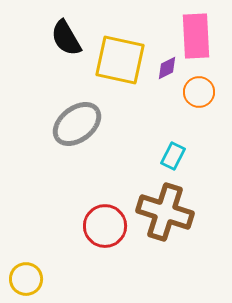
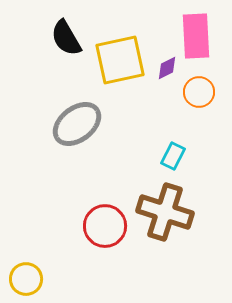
yellow square: rotated 24 degrees counterclockwise
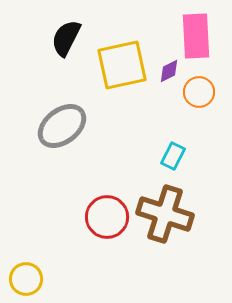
black semicircle: rotated 57 degrees clockwise
yellow square: moved 2 px right, 5 px down
purple diamond: moved 2 px right, 3 px down
gray ellipse: moved 15 px left, 2 px down
brown cross: moved 2 px down
red circle: moved 2 px right, 9 px up
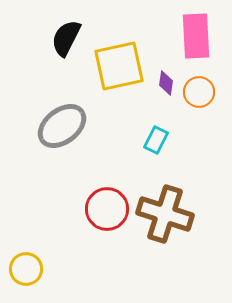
yellow square: moved 3 px left, 1 px down
purple diamond: moved 3 px left, 12 px down; rotated 55 degrees counterclockwise
cyan rectangle: moved 17 px left, 16 px up
red circle: moved 8 px up
yellow circle: moved 10 px up
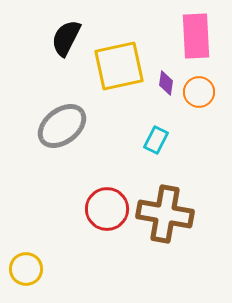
brown cross: rotated 8 degrees counterclockwise
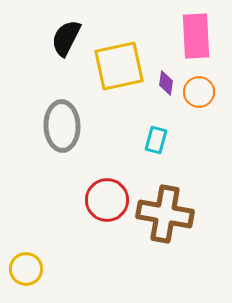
gray ellipse: rotated 54 degrees counterclockwise
cyan rectangle: rotated 12 degrees counterclockwise
red circle: moved 9 px up
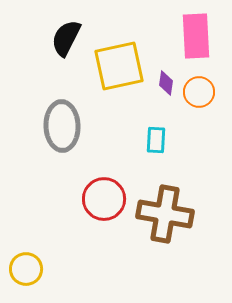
cyan rectangle: rotated 12 degrees counterclockwise
red circle: moved 3 px left, 1 px up
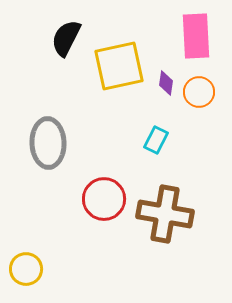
gray ellipse: moved 14 px left, 17 px down
cyan rectangle: rotated 24 degrees clockwise
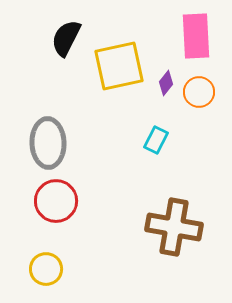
purple diamond: rotated 30 degrees clockwise
red circle: moved 48 px left, 2 px down
brown cross: moved 9 px right, 13 px down
yellow circle: moved 20 px right
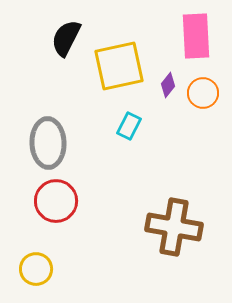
purple diamond: moved 2 px right, 2 px down
orange circle: moved 4 px right, 1 px down
cyan rectangle: moved 27 px left, 14 px up
yellow circle: moved 10 px left
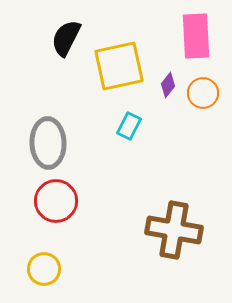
brown cross: moved 3 px down
yellow circle: moved 8 px right
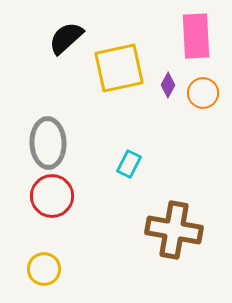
black semicircle: rotated 21 degrees clockwise
yellow square: moved 2 px down
purple diamond: rotated 10 degrees counterclockwise
cyan rectangle: moved 38 px down
red circle: moved 4 px left, 5 px up
